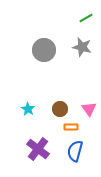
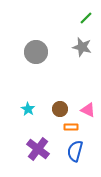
green line: rotated 16 degrees counterclockwise
gray circle: moved 8 px left, 2 px down
pink triangle: moved 1 px left, 1 px down; rotated 28 degrees counterclockwise
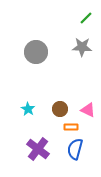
gray star: rotated 12 degrees counterclockwise
blue semicircle: moved 2 px up
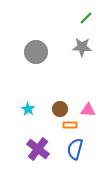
pink triangle: rotated 21 degrees counterclockwise
orange rectangle: moved 1 px left, 2 px up
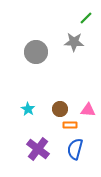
gray star: moved 8 px left, 5 px up
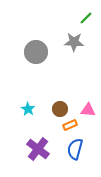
orange rectangle: rotated 24 degrees counterclockwise
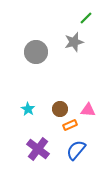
gray star: rotated 18 degrees counterclockwise
blue semicircle: moved 1 px right, 1 px down; rotated 25 degrees clockwise
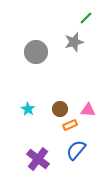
purple cross: moved 10 px down
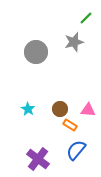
orange rectangle: rotated 56 degrees clockwise
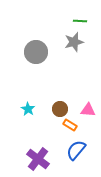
green line: moved 6 px left, 3 px down; rotated 48 degrees clockwise
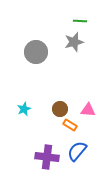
cyan star: moved 4 px left; rotated 16 degrees clockwise
blue semicircle: moved 1 px right, 1 px down
purple cross: moved 9 px right, 2 px up; rotated 30 degrees counterclockwise
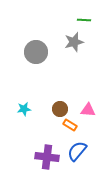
green line: moved 4 px right, 1 px up
cyan star: rotated 16 degrees clockwise
